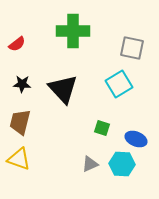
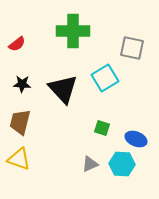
cyan square: moved 14 px left, 6 px up
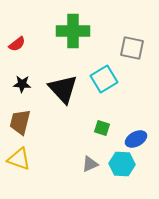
cyan square: moved 1 px left, 1 px down
blue ellipse: rotated 50 degrees counterclockwise
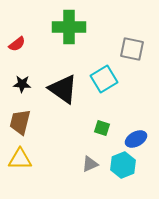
green cross: moved 4 px left, 4 px up
gray square: moved 1 px down
black triangle: rotated 12 degrees counterclockwise
yellow triangle: moved 1 px right; rotated 20 degrees counterclockwise
cyan hexagon: moved 1 px right, 1 px down; rotated 25 degrees counterclockwise
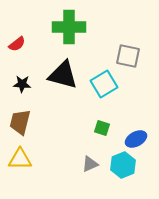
gray square: moved 4 px left, 7 px down
cyan square: moved 5 px down
black triangle: moved 14 px up; rotated 20 degrees counterclockwise
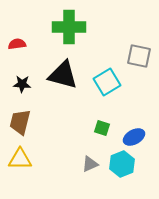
red semicircle: rotated 150 degrees counterclockwise
gray square: moved 11 px right
cyan square: moved 3 px right, 2 px up
blue ellipse: moved 2 px left, 2 px up
cyan hexagon: moved 1 px left, 1 px up
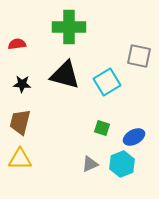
black triangle: moved 2 px right
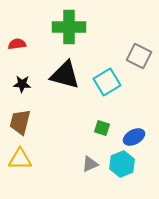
gray square: rotated 15 degrees clockwise
